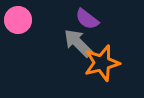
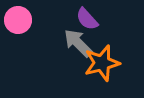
purple semicircle: rotated 10 degrees clockwise
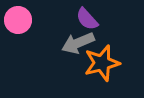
gray arrow: rotated 68 degrees counterclockwise
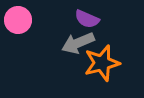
purple semicircle: rotated 25 degrees counterclockwise
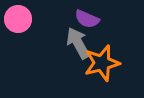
pink circle: moved 1 px up
gray arrow: rotated 84 degrees clockwise
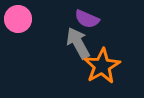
orange star: moved 3 px down; rotated 15 degrees counterclockwise
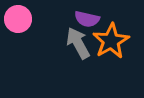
purple semicircle: rotated 10 degrees counterclockwise
orange star: moved 9 px right, 25 px up
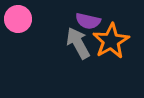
purple semicircle: moved 1 px right, 2 px down
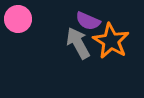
purple semicircle: rotated 10 degrees clockwise
orange star: rotated 12 degrees counterclockwise
